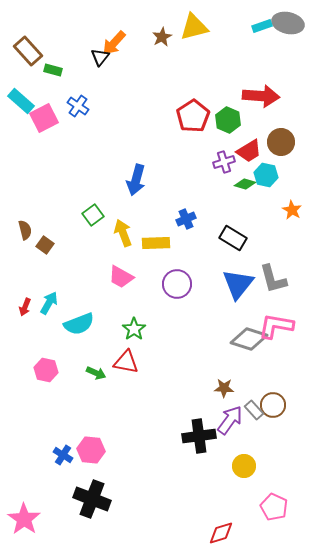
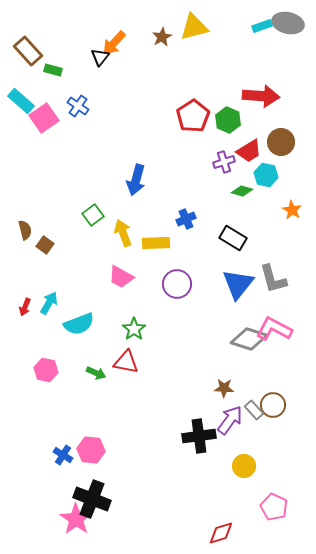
pink square at (44, 118): rotated 8 degrees counterclockwise
green diamond at (245, 184): moved 3 px left, 7 px down
pink L-shape at (276, 326): moved 2 px left, 3 px down; rotated 18 degrees clockwise
pink star at (24, 519): moved 52 px right
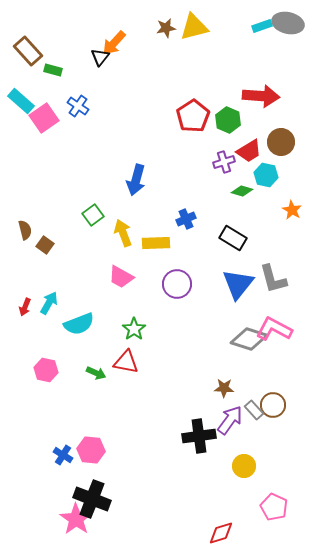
brown star at (162, 37): moved 4 px right, 9 px up; rotated 18 degrees clockwise
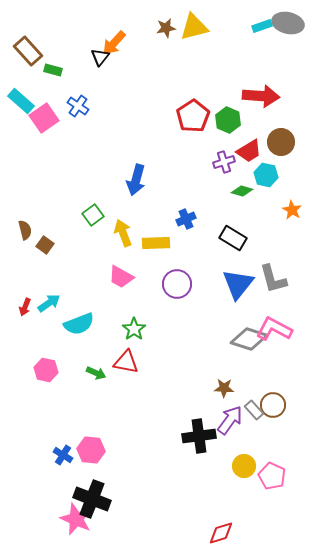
cyan arrow at (49, 303): rotated 25 degrees clockwise
pink pentagon at (274, 507): moved 2 px left, 31 px up
pink star at (76, 519): rotated 12 degrees counterclockwise
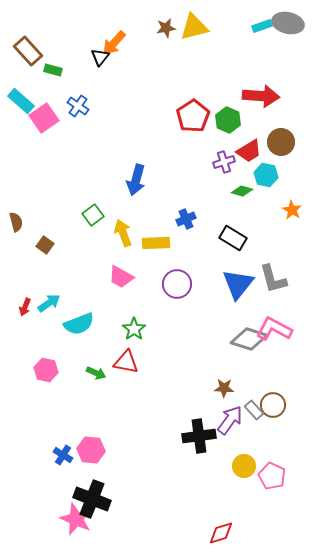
brown semicircle at (25, 230): moved 9 px left, 8 px up
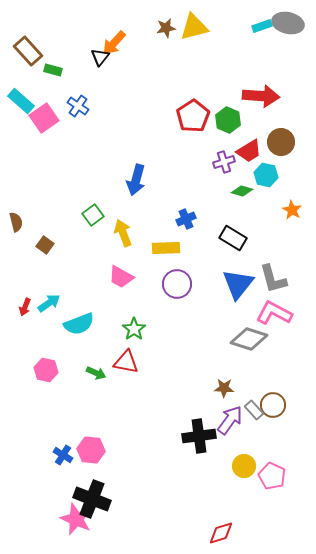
yellow rectangle at (156, 243): moved 10 px right, 5 px down
pink L-shape at (274, 329): moved 16 px up
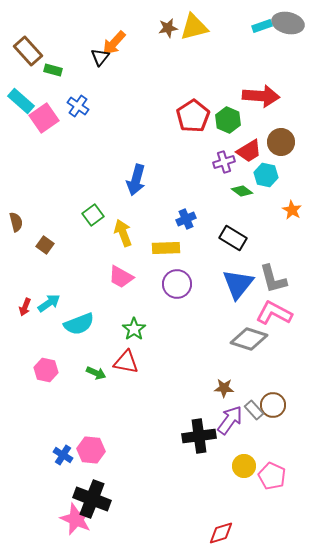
brown star at (166, 28): moved 2 px right
green diamond at (242, 191): rotated 20 degrees clockwise
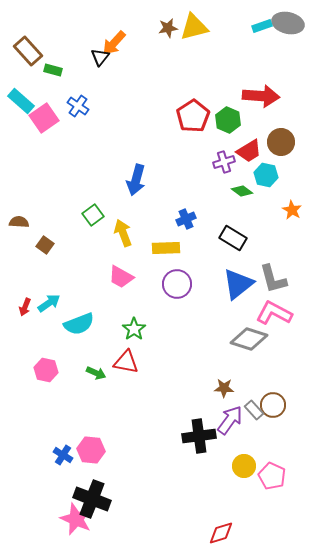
brown semicircle at (16, 222): moved 3 px right; rotated 72 degrees counterclockwise
blue triangle at (238, 284): rotated 12 degrees clockwise
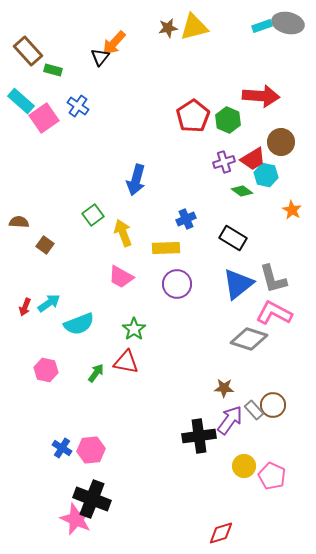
red trapezoid at (249, 151): moved 4 px right, 8 px down
green arrow at (96, 373): rotated 78 degrees counterclockwise
pink hexagon at (91, 450): rotated 12 degrees counterclockwise
blue cross at (63, 455): moved 1 px left, 7 px up
